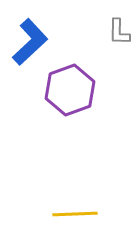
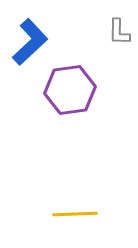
purple hexagon: rotated 12 degrees clockwise
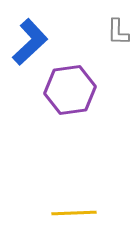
gray L-shape: moved 1 px left
yellow line: moved 1 px left, 1 px up
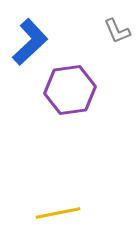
gray L-shape: moved 1 px left, 1 px up; rotated 24 degrees counterclockwise
yellow line: moved 16 px left; rotated 9 degrees counterclockwise
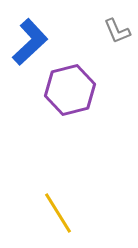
purple hexagon: rotated 6 degrees counterclockwise
yellow line: rotated 69 degrees clockwise
